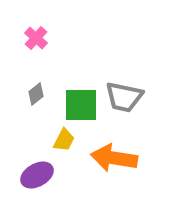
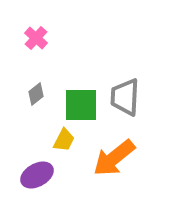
gray trapezoid: moved 1 px right; rotated 81 degrees clockwise
orange arrow: rotated 48 degrees counterclockwise
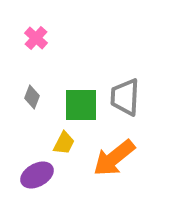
gray diamond: moved 4 px left, 3 px down; rotated 30 degrees counterclockwise
yellow trapezoid: moved 3 px down
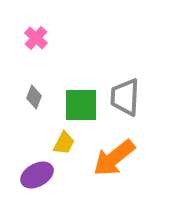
gray diamond: moved 2 px right
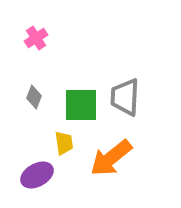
pink cross: rotated 15 degrees clockwise
yellow trapezoid: rotated 35 degrees counterclockwise
orange arrow: moved 3 px left
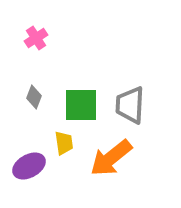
gray trapezoid: moved 5 px right, 8 px down
purple ellipse: moved 8 px left, 9 px up
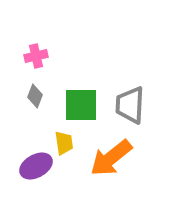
pink cross: moved 18 px down; rotated 20 degrees clockwise
gray diamond: moved 1 px right, 1 px up
purple ellipse: moved 7 px right
